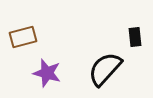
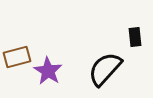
brown rectangle: moved 6 px left, 20 px down
purple star: moved 1 px right, 2 px up; rotated 16 degrees clockwise
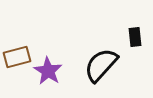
black semicircle: moved 4 px left, 4 px up
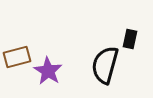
black rectangle: moved 5 px left, 2 px down; rotated 18 degrees clockwise
black semicircle: moved 4 px right; rotated 27 degrees counterclockwise
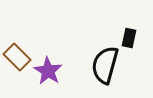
black rectangle: moved 1 px left, 1 px up
brown rectangle: rotated 60 degrees clockwise
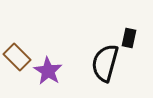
black semicircle: moved 2 px up
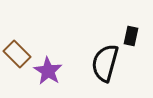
black rectangle: moved 2 px right, 2 px up
brown rectangle: moved 3 px up
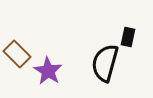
black rectangle: moved 3 px left, 1 px down
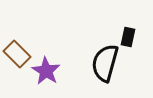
purple star: moved 2 px left
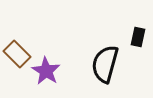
black rectangle: moved 10 px right
black semicircle: moved 1 px down
